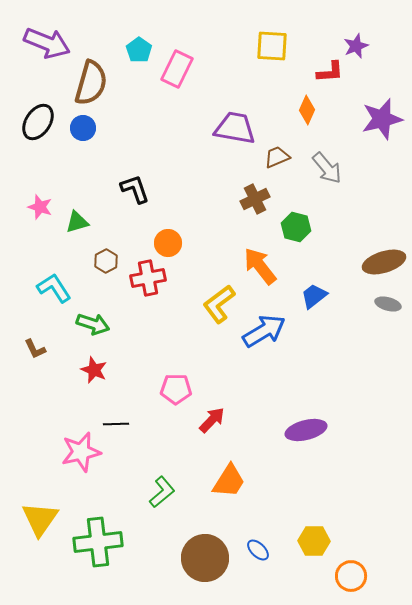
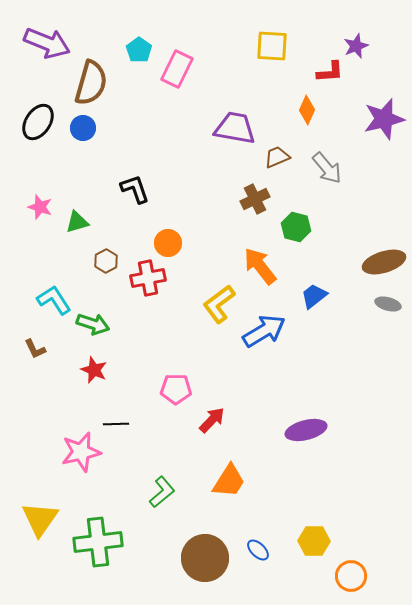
purple star at (382, 119): moved 2 px right
cyan L-shape at (54, 288): moved 12 px down
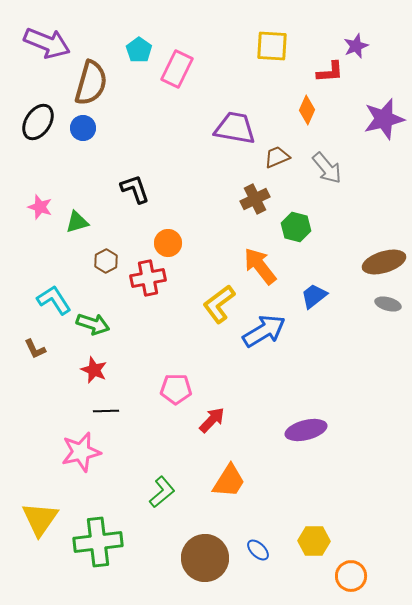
black line at (116, 424): moved 10 px left, 13 px up
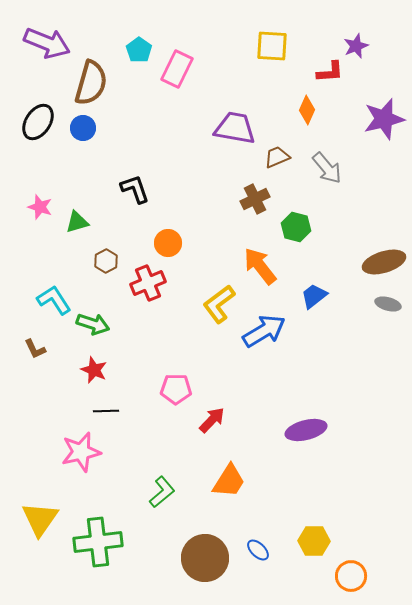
red cross at (148, 278): moved 5 px down; rotated 12 degrees counterclockwise
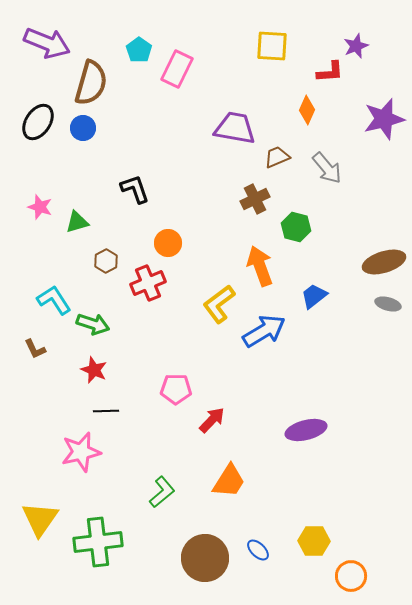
orange arrow at (260, 266): rotated 18 degrees clockwise
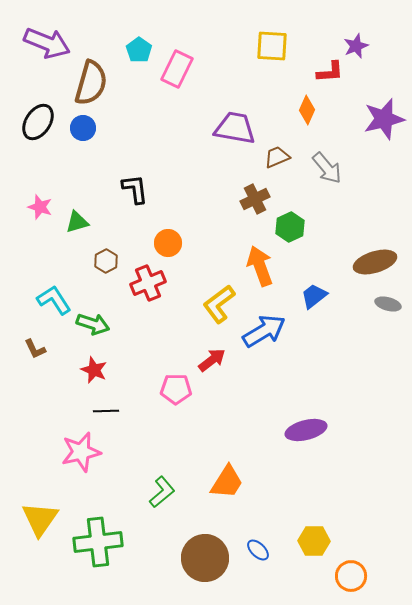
black L-shape at (135, 189): rotated 12 degrees clockwise
green hexagon at (296, 227): moved 6 px left; rotated 20 degrees clockwise
brown ellipse at (384, 262): moved 9 px left
red arrow at (212, 420): moved 60 px up; rotated 8 degrees clockwise
orange trapezoid at (229, 481): moved 2 px left, 1 px down
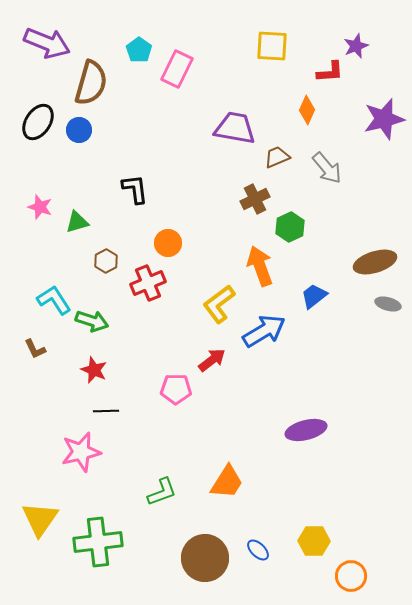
blue circle at (83, 128): moved 4 px left, 2 px down
green arrow at (93, 324): moved 1 px left, 3 px up
green L-shape at (162, 492): rotated 20 degrees clockwise
